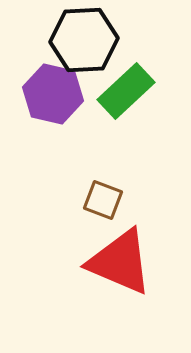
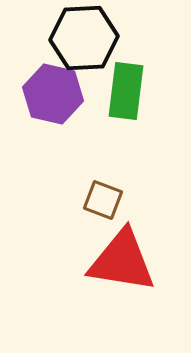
black hexagon: moved 2 px up
green rectangle: rotated 40 degrees counterclockwise
red triangle: moved 2 px right, 1 px up; rotated 14 degrees counterclockwise
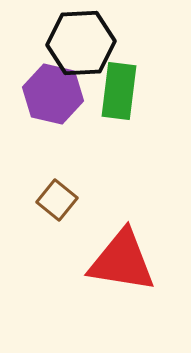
black hexagon: moved 3 px left, 5 px down
green rectangle: moved 7 px left
brown square: moved 46 px left; rotated 18 degrees clockwise
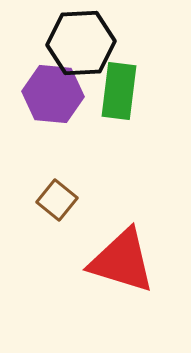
purple hexagon: rotated 8 degrees counterclockwise
red triangle: rotated 8 degrees clockwise
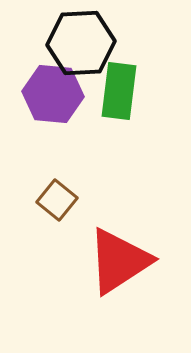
red triangle: moved 3 px left; rotated 50 degrees counterclockwise
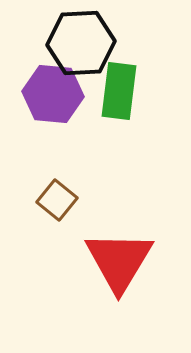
red triangle: rotated 26 degrees counterclockwise
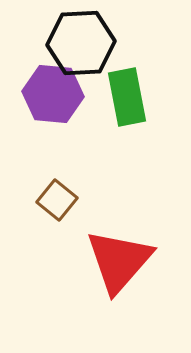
green rectangle: moved 8 px right, 6 px down; rotated 18 degrees counterclockwise
red triangle: rotated 10 degrees clockwise
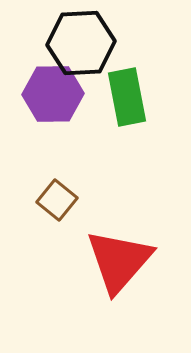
purple hexagon: rotated 6 degrees counterclockwise
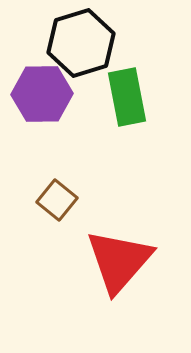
black hexagon: rotated 14 degrees counterclockwise
purple hexagon: moved 11 px left
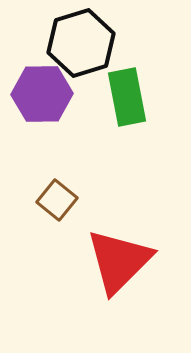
red triangle: rotated 4 degrees clockwise
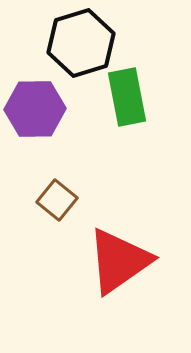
purple hexagon: moved 7 px left, 15 px down
red triangle: rotated 10 degrees clockwise
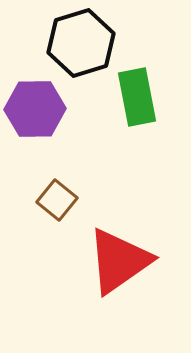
green rectangle: moved 10 px right
